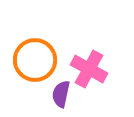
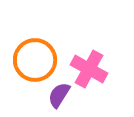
purple semicircle: moved 2 px left, 1 px down; rotated 20 degrees clockwise
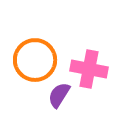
pink cross: rotated 18 degrees counterclockwise
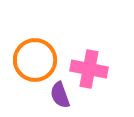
purple semicircle: moved 1 px right; rotated 52 degrees counterclockwise
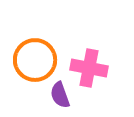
pink cross: moved 1 px up
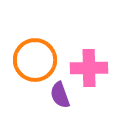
pink cross: rotated 12 degrees counterclockwise
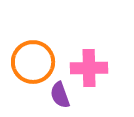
orange circle: moved 2 px left, 2 px down
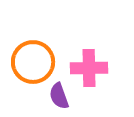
purple semicircle: moved 1 px left, 1 px down
